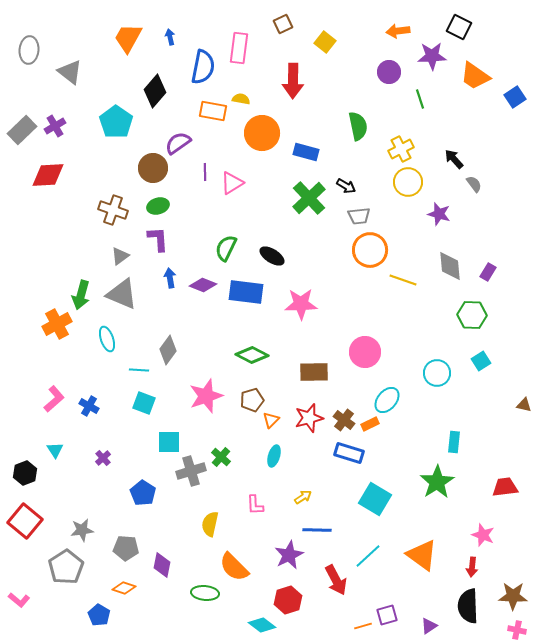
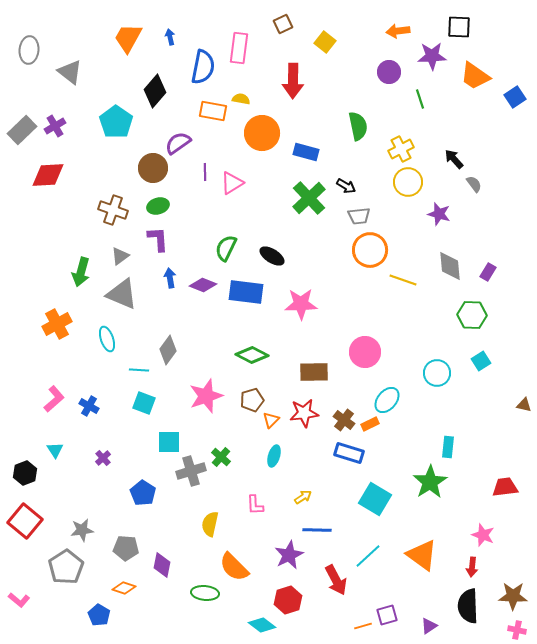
black square at (459, 27): rotated 25 degrees counterclockwise
green arrow at (81, 295): moved 23 px up
red star at (309, 418): moved 5 px left, 5 px up; rotated 8 degrees clockwise
cyan rectangle at (454, 442): moved 6 px left, 5 px down
green star at (437, 482): moved 7 px left
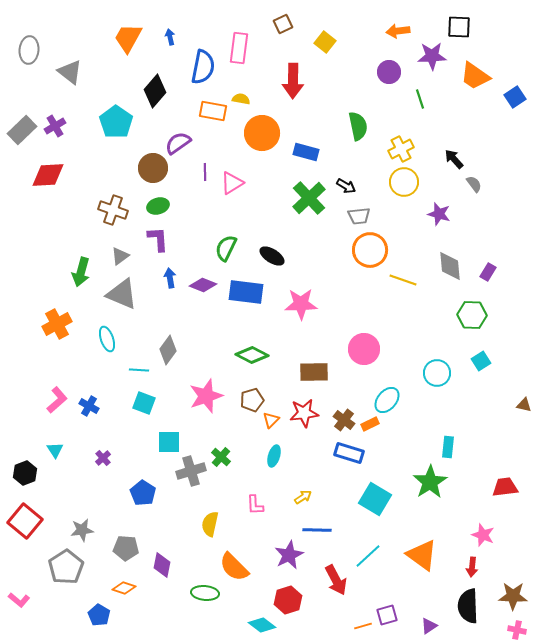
yellow circle at (408, 182): moved 4 px left
pink circle at (365, 352): moved 1 px left, 3 px up
pink L-shape at (54, 399): moved 3 px right, 1 px down
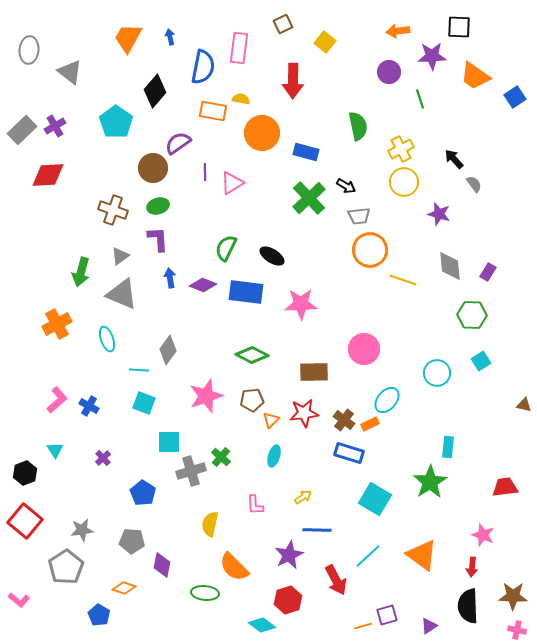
brown pentagon at (252, 400): rotated 10 degrees clockwise
gray pentagon at (126, 548): moved 6 px right, 7 px up
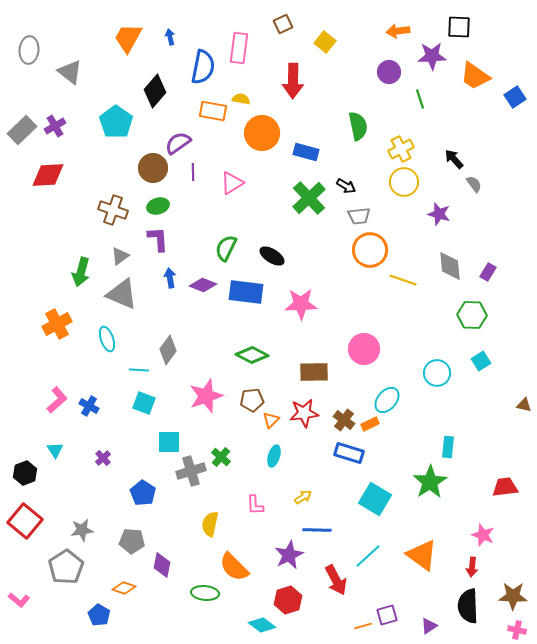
purple line at (205, 172): moved 12 px left
